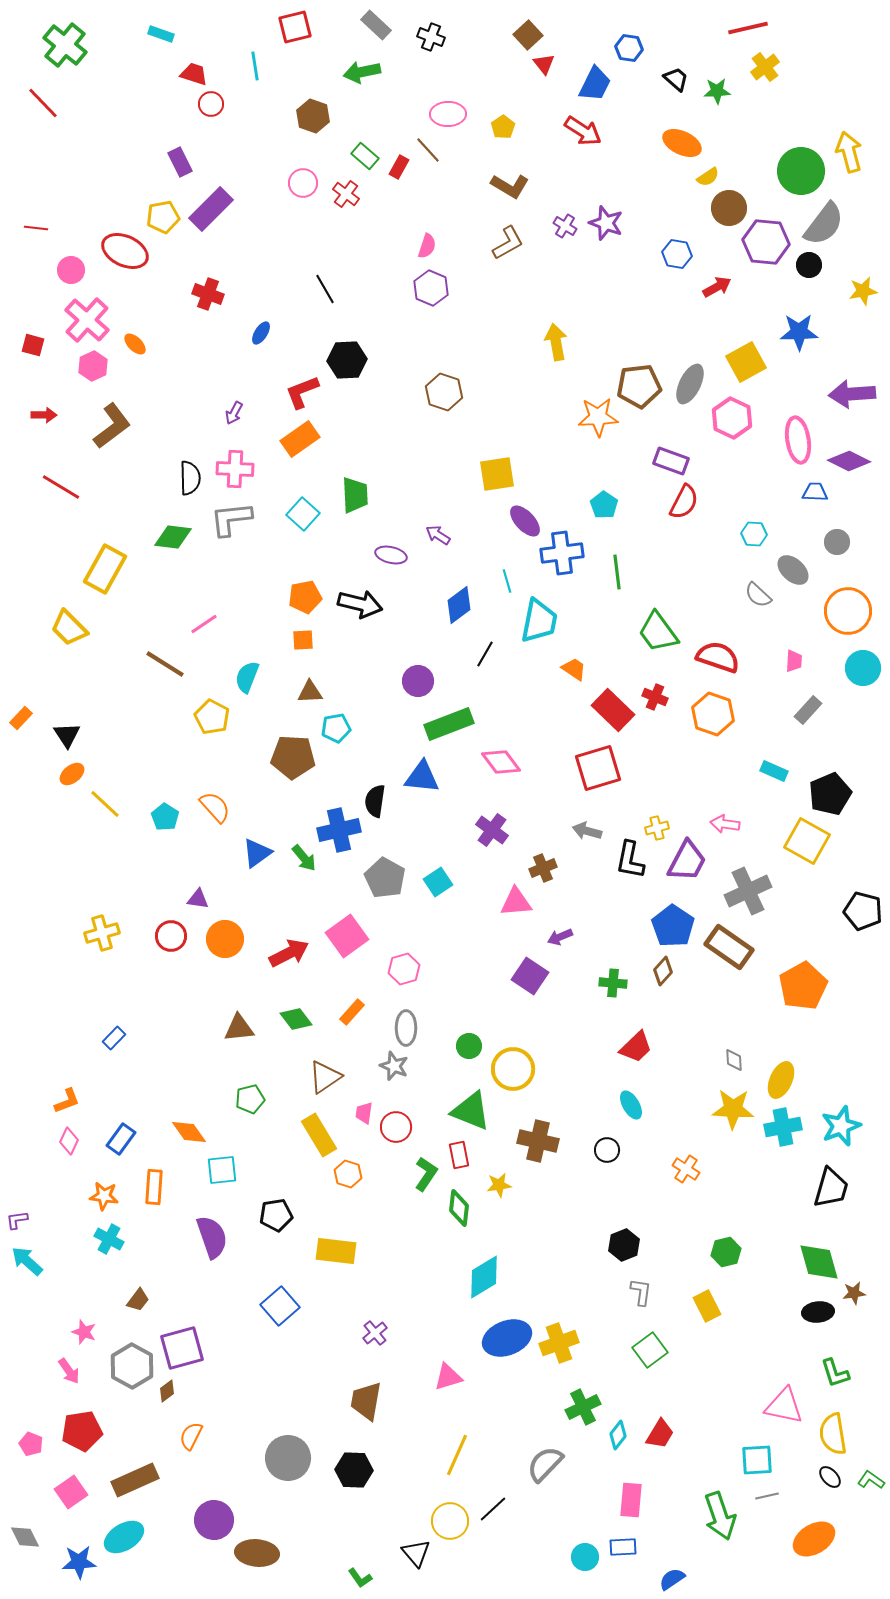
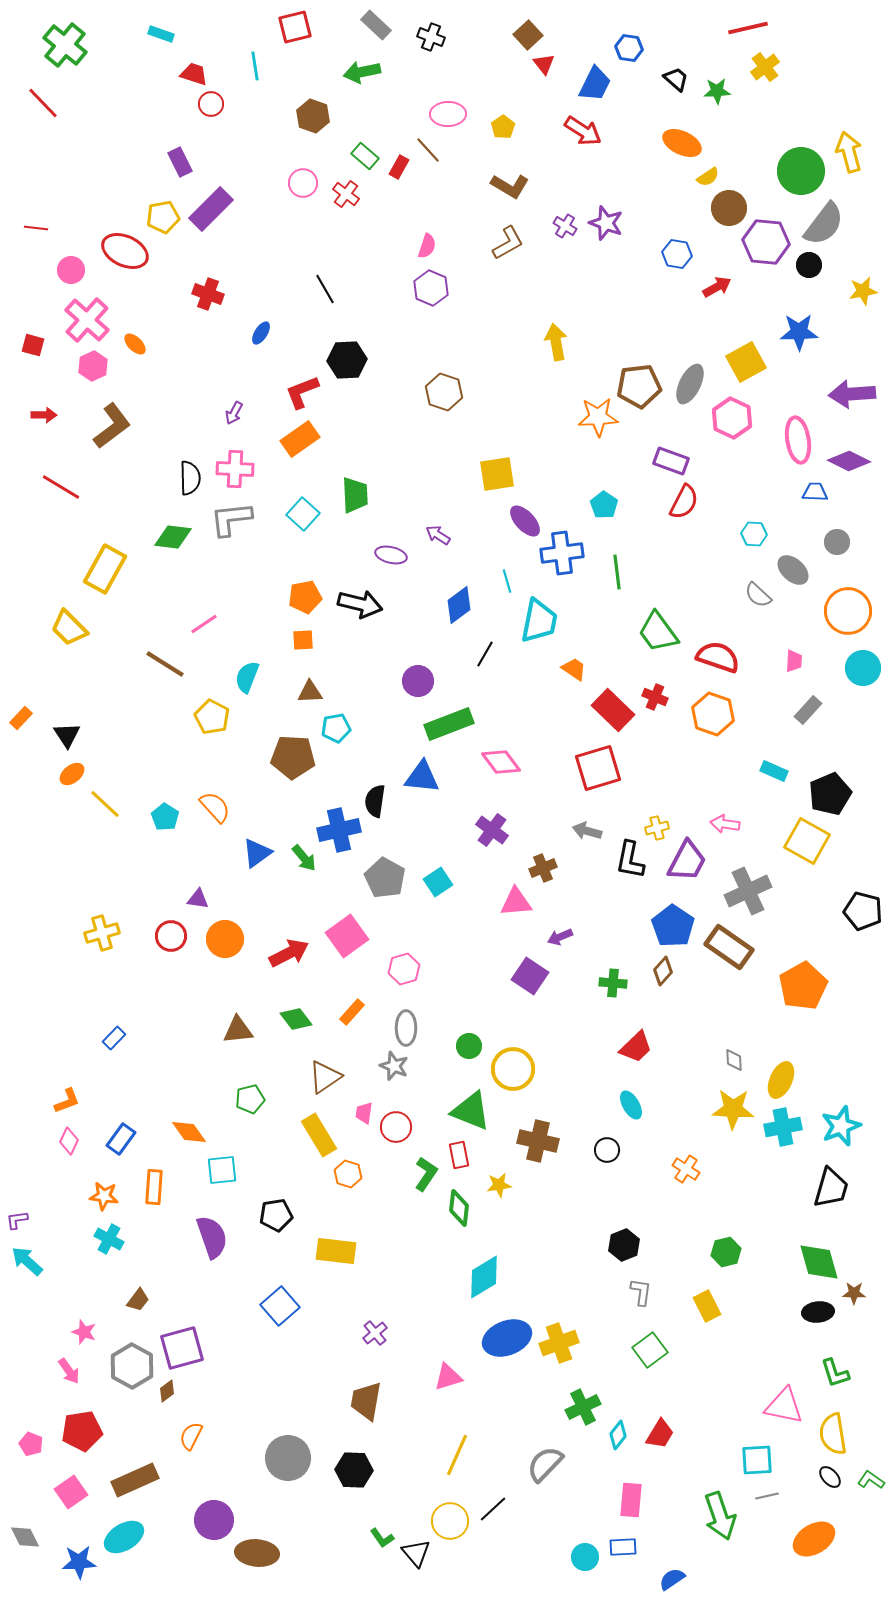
brown triangle at (239, 1028): moved 1 px left, 2 px down
brown star at (854, 1293): rotated 10 degrees clockwise
green L-shape at (360, 1578): moved 22 px right, 40 px up
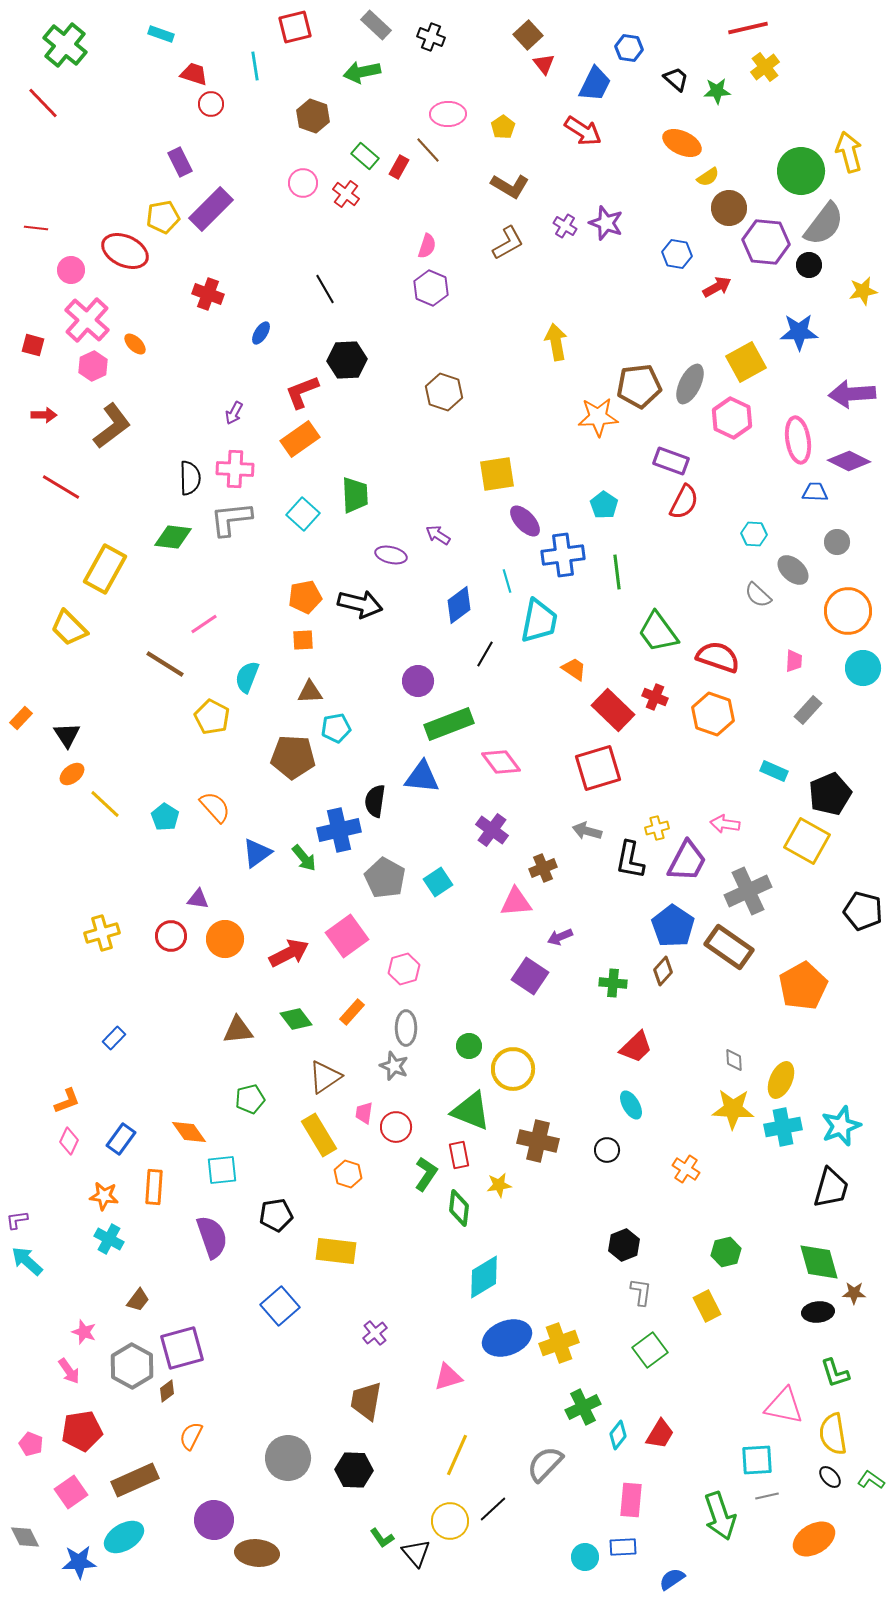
blue cross at (562, 553): moved 1 px right, 2 px down
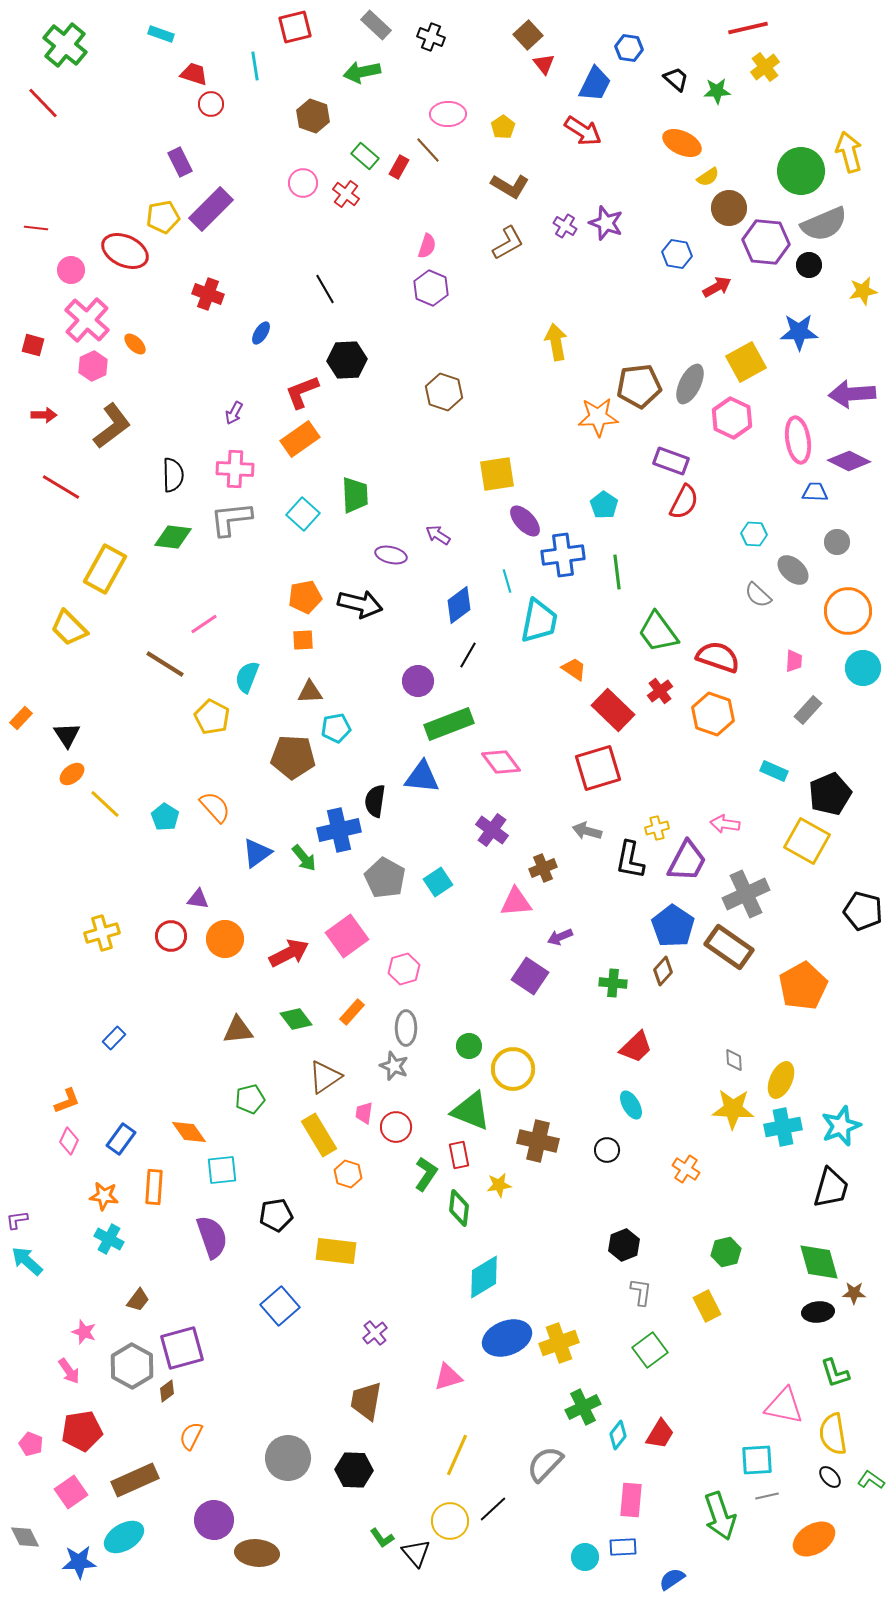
gray semicircle at (824, 224): rotated 30 degrees clockwise
black semicircle at (190, 478): moved 17 px left, 3 px up
black line at (485, 654): moved 17 px left, 1 px down
red cross at (655, 697): moved 5 px right, 6 px up; rotated 30 degrees clockwise
gray cross at (748, 891): moved 2 px left, 3 px down
